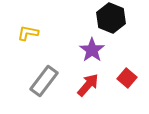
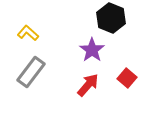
yellow L-shape: rotated 30 degrees clockwise
gray rectangle: moved 13 px left, 9 px up
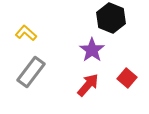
yellow L-shape: moved 2 px left
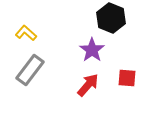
gray rectangle: moved 1 px left, 2 px up
red square: rotated 36 degrees counterclockwise
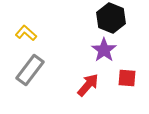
purple star: moved 12 px right
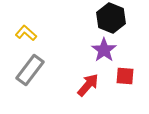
red square: moved 2 px left, 2 px up
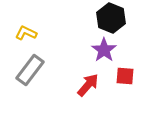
yellow L-shape: rotated 15 degrees counterclockwise
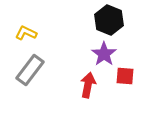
black hexagon: moved 2 px left, 2 px down
purple star: moved 4 px down
red arrow: rotated 30 degrees counterclockwise
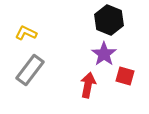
red square: rotated 12 degrees clockwise
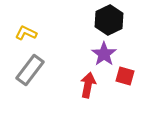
black hexagon: rotated 12 degrees clockwise
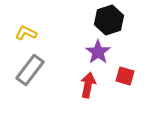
black hexagon: rotated 8 degrees clockwise
purple star: moved 6 px left, 2 px up
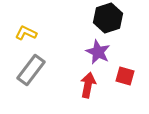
black hexagon: moved 1 px left, 2 px up
purple star: rotated 10 degrees counterclockwise
gray rectangle: moved 1 px right
